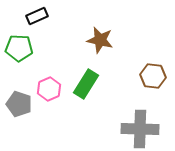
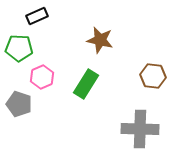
pink hexagon: moved 7 px left, 12 px up
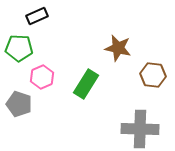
brown star: moved 18 px right, 8 px down
brown hexagon: moved 1 px up
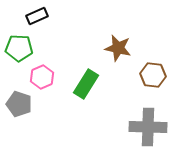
gray cross: moved 8 px right, 2 px up
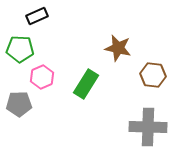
green pentagon: moved 1 px right, 1 px down
gray pentagon: rotated 20 degrees counterclockwise
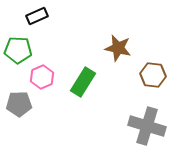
green pentagon: moved 2 px left, 1 px down
green rectangle: moved 3 px left, 2 px up
gray cross: moved 1 px left, 1 px up; rotated 15 degrees clockwise
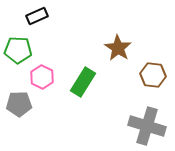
brown star: rotated 20 degrees clockwise
pink hexagon: rotated 10 degrees counterclockwise
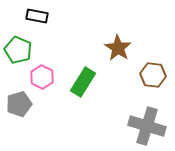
black rectangle: rotated 35 degrees clockwise
green pentagon: rotated 20 degrees clockwise
gray pentagon: rotated 15 degrees counterclockwise
